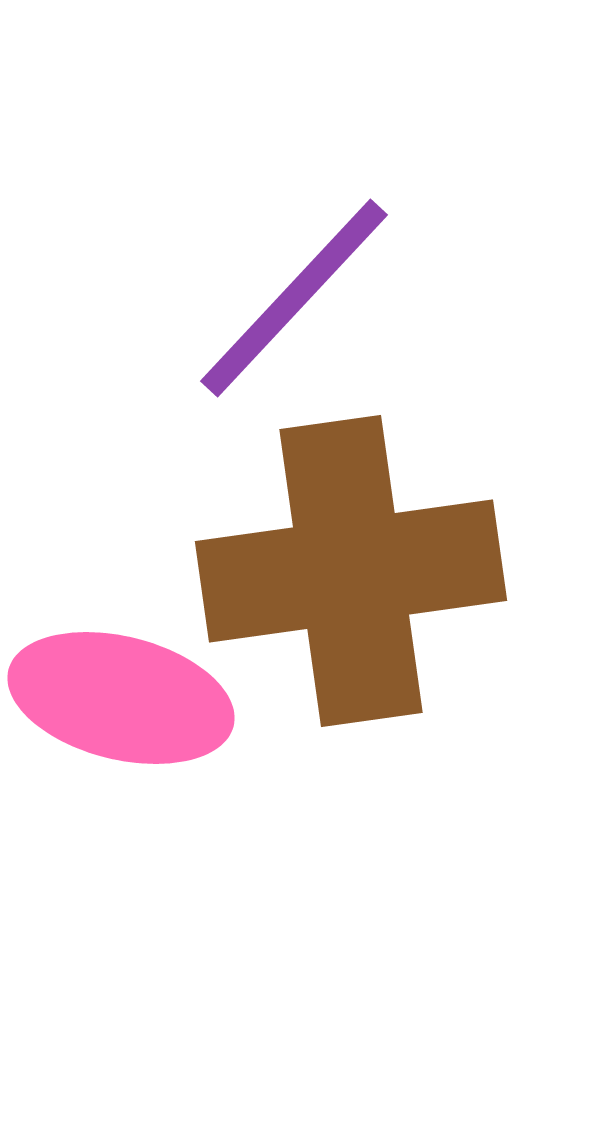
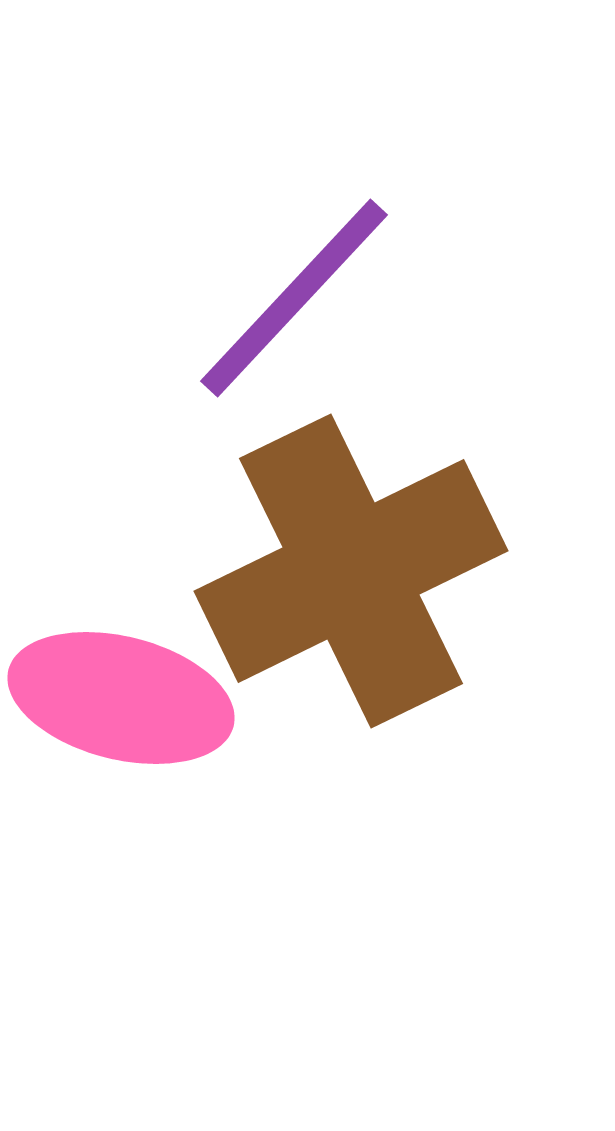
brown cross: rotated 18 degrees counterclockwise
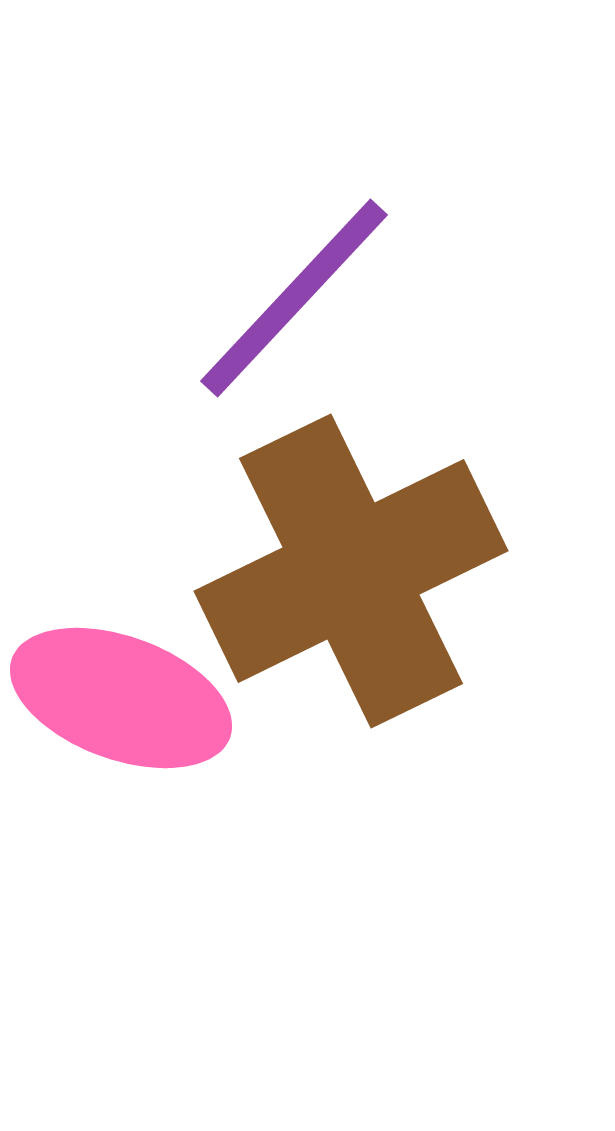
pink ellipse: rotated 6 degrees clockwise
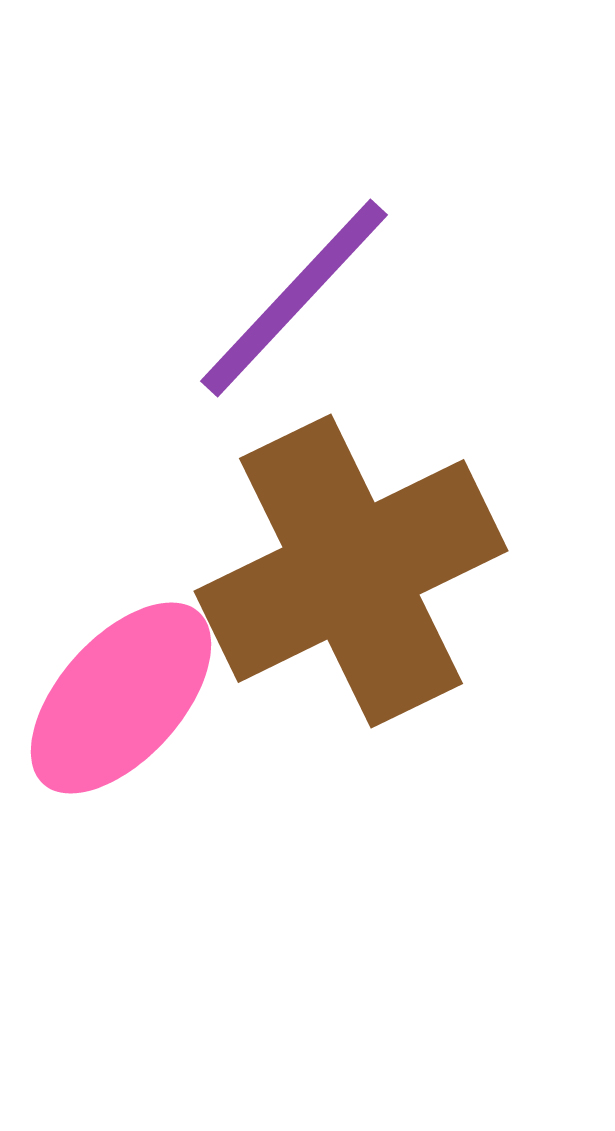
pink ellipse: rotated 68 degrees counterclockwise
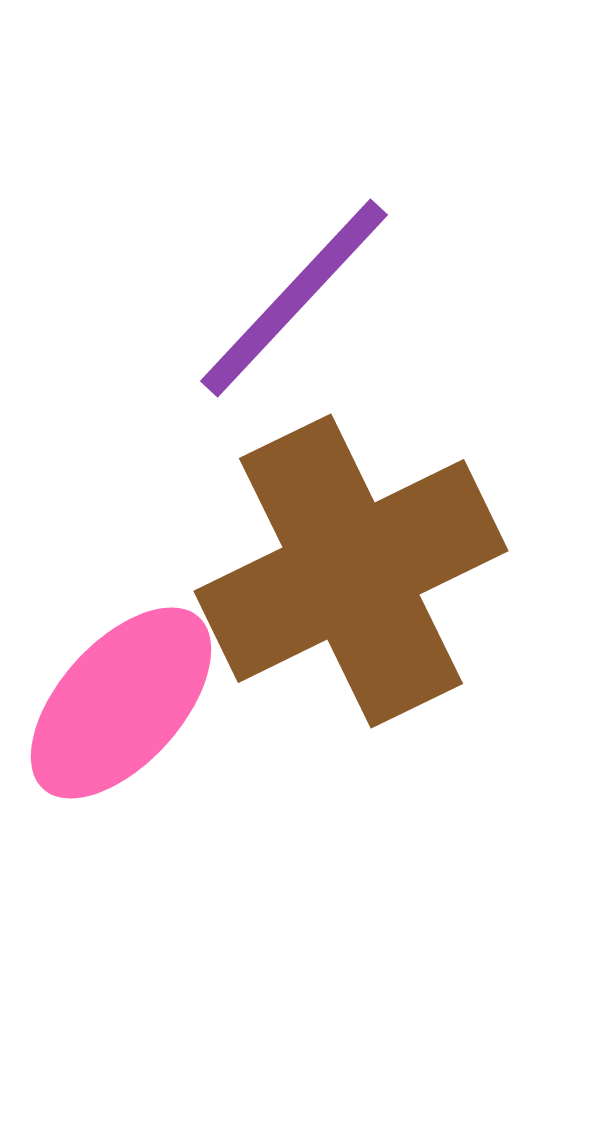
pink ellipse: moved 5 px down
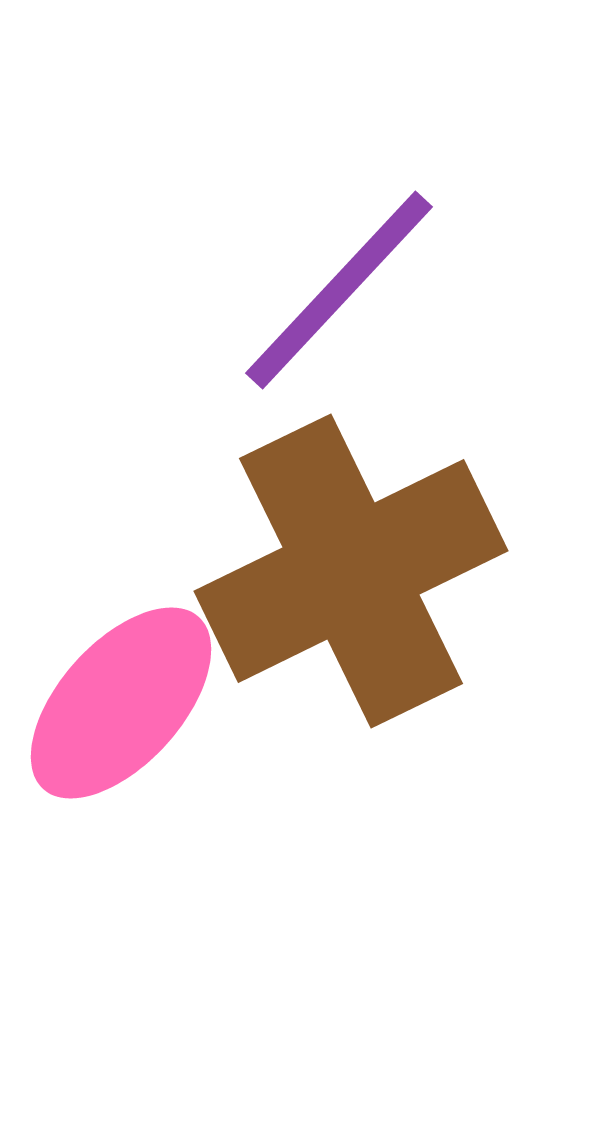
purple line: moved 45 px right, 8 px up
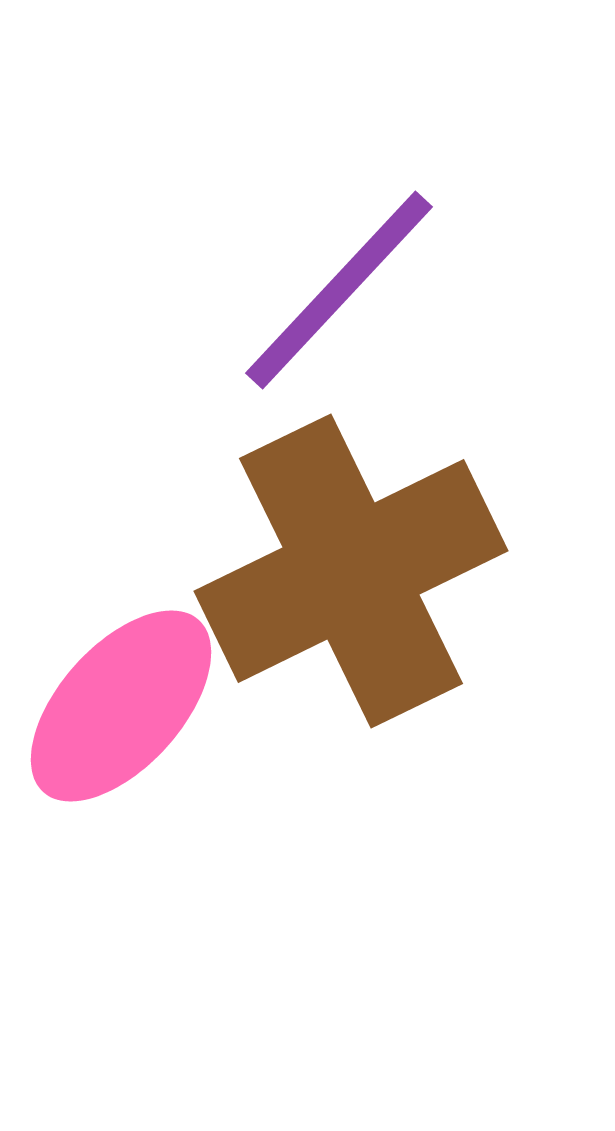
pink ellipse: moved 3 px down
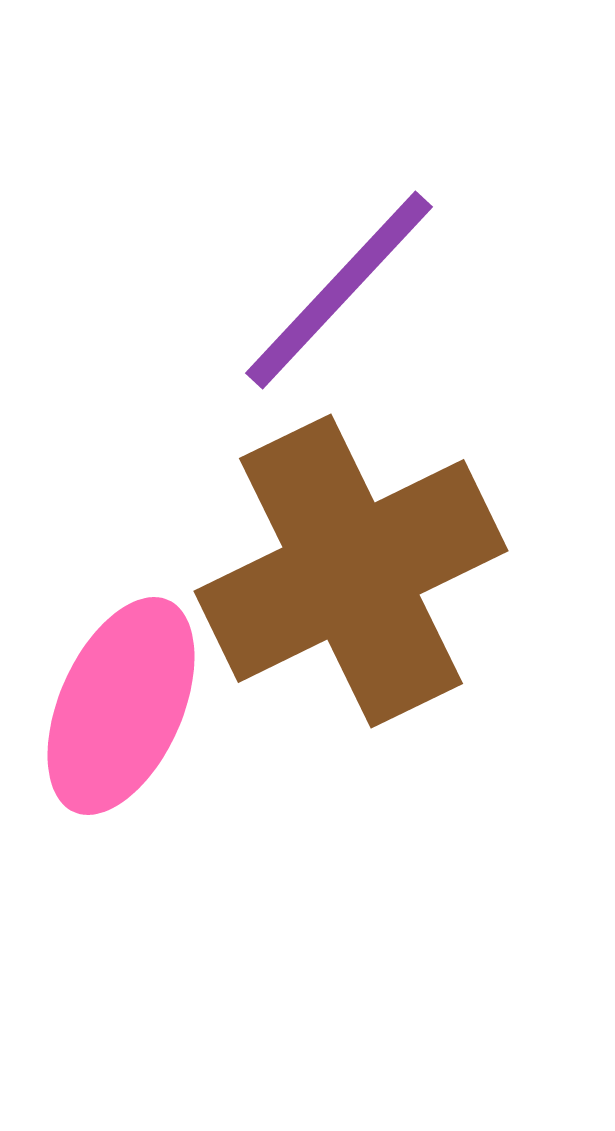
pink ellipse: rotated 18 degrees counterclockwise
